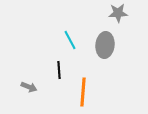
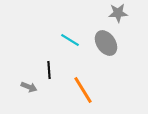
cyan line: rotated 30 degrees counterclockwise
gray ellipse: moved 1 px right, 2 px up; rotated 40 degrees counterclockwise
black line: moved 10 px left
orange line: moved 2 px up; rotated 36 degrees counterclockwise
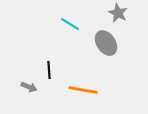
gray star: rotated 30 degrees clockwise
cyan line: moved 16 px up
orange line: rotated 48 degrees counterclockwise
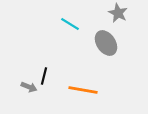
black line: moved 5 px left, 6 px down; rotated 18 degrees clockwise
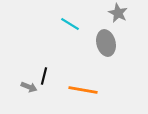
gray ellipse: rotated 20 degrees clockwise
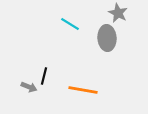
gray ellipse: moved 1 px right, 5 px up; rotated 10 degrees clockwise
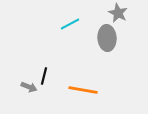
cyan line: rotated 60 degrees counterclockwise
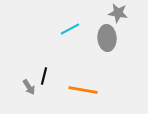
gray star: rotated 18 degrees counterclockwise
cyan line: moved 5 px down
gray arrow: rotated 35 degrees clockwise
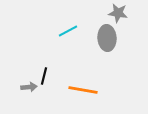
cyan line: moved 2 px left, 2 px down
gray arrow: rotated 63 degrees counterclockwise
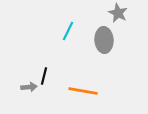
gray star: rotated 18 degrees clockwise
cyan line: rotated 36 degrees counterclockwise
gray ellipse: moved 3 px left, 2 px down
orange line: moved 1 px down
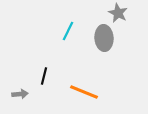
gray ellipse: moved 2 px up
gray arrow: moved 9 px left, 7 px down
orange line: moved 1 px right, 1 px down; rotated 12 degrees clockwise
